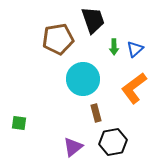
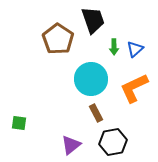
brown pentagon: rotated 28 degrees counterclockwise
cyan circle: moved 8 px right
orange L-shape: rotated 12 degrees clockwise
brown rectangle: rotated 12 degrees counterclockwise
purple triangle: moved 2 px left, 2 px up
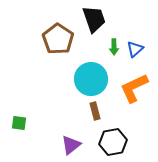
black trapezoid: moved 1 px right, 1 px up
brown rectangle: moved 1 px left, 2 px up; rotated 12 degrees clockwise
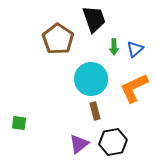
purple triangle: moved 8 px right, 1 px up
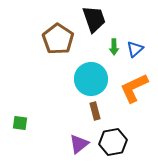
green square: moved 1 px right
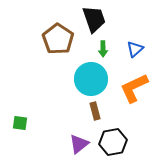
green arrow: moved 11 px left, 2 px down
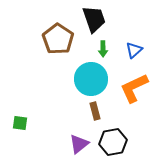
blue triangle: moved 1 px left, 1 px down
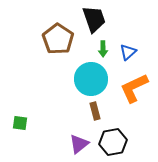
blue triangle: moved 6 px left, 2 px down
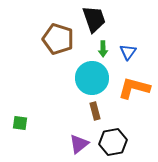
brown pentagon: rotated 16 degrees counterclockwise
blue triangle: rotated 12 degrees counterclockwise
cyan circle: moved 1 px right, 1 px up
orange L-shape: rotated 40 degrees clockwise
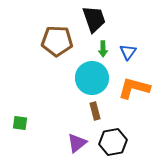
brown pentagon: moved 1 px left, 2 px down; rotated 16 degrees counterclockwise
purple triangle: moved 2 px left, 1 px up
